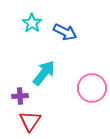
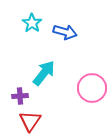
blue arrow: rotated 10 degrees counterclockwise
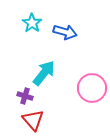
purple cross: moved 5 px right; rotated 21 degrees clockwise
red triangle: moved 3 px right, 1 px up; rotated 15 degrees counterclockwise
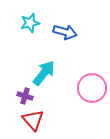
cyan star: moved 2 px left; rotated 24 degrees clockwise
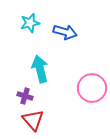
cyan arrow: moved 4 px left, 4 px up; rotated 52 degrees counterclockwise
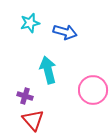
cyan arrow: moved 8 px right, 1 px down
pink circle: moved 1 px right, 2 px down
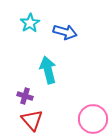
cyan star: rotated 18 degrees counterclockwise
pink circle: moved 29 px down
red triangle: moved 1 px left
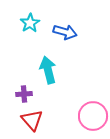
purple cross: moved 1 px left, 2 px up; rotated 21 degrees counterclockwise
pink circle: moved 3 px up
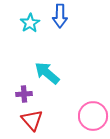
blue arrow: moved 5 px left, 16 px up; rotated 75 degrees clockwise
cyan arrow: moved 1 px left, 3 px down; rotated 36 degrees counterclockwise
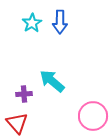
blue arrow: moved 6 px down
cyan star: moved 2 px right
cyan arrow: moved 5 px right, 8 px down
red triangle: moved 15 px left, 3 px down
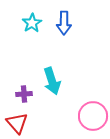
blue arrow: moved 4 px right, 1 px down
cyan arrow: rotated 148 degrees counterclockwise
